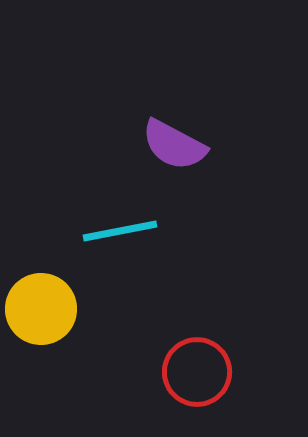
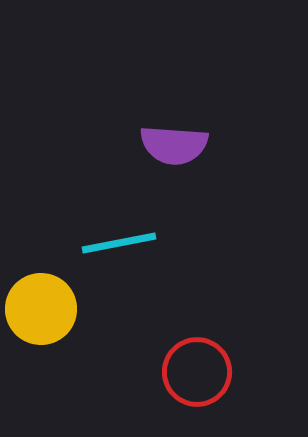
purple semicircle: rotated 24 degrees counterclockwise
cyan line: moved 1 px left, 12 px down
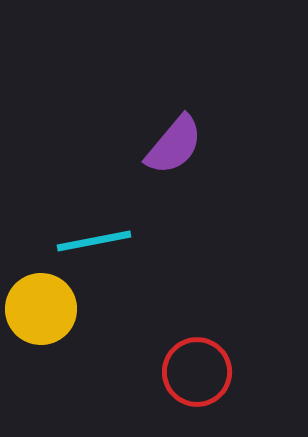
purple semicircle: rotated 54 degrees counterclockwise
cyan line: moved 25 px left, 2 px up
